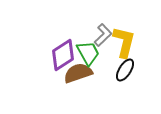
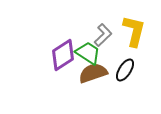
yellow L-shape: moved 10 px right, 11 px up
green trapezoid: rotated 28 degrees counterclockwise
brown semicircle: moved 15 px right
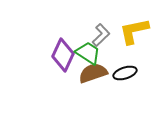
yellow L-shape: rotated 116 degrees counterclockwise
gray L-shape: moved 2 px left
purple diamond: rotated 32 degrees counterclockwise
black ellipse: moved 3 px down; rotated 40 degrees clockwise
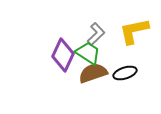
gray L-shape: moved 5 px left, 1 px up
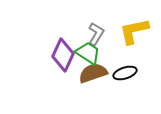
gray L-shape: rotated 15 degrees counterclockwise
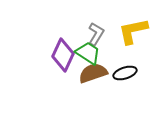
yellow L-shape: moved 1 px left
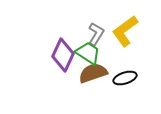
yellow L-shape: moved 8 px left; rotated 24 degrees counterclockwise
black ellipse: moved 5 px down
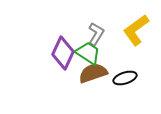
yellow L-shape: moved 11 px right, 1 px up
purple diamond: moved 2 px up
